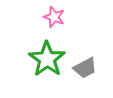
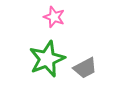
green star: rotated 15 degrees clockwise
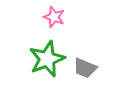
gray trapezoid: rotated 50 degrees clockwise
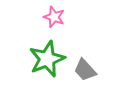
gray trapezoid: moved 2 px down; rotated 25 degrees clockwise
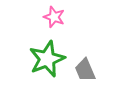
gray trapezoid: rotated 20 degrees clockwise
